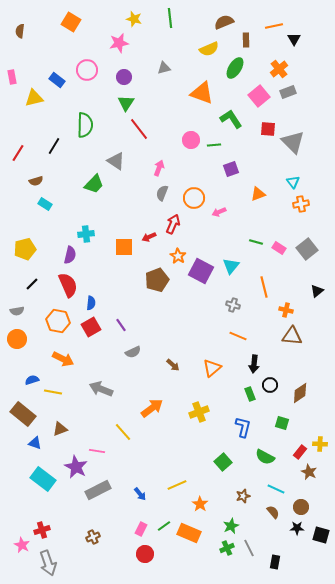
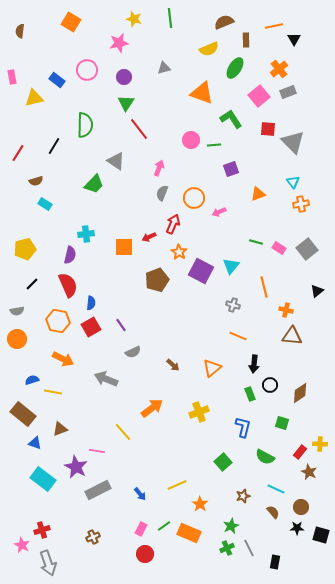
orange star at (178, 256): moved 1 px right, 4 px up
gray arrow at (101, 389): moved 5 px right, 10 px up
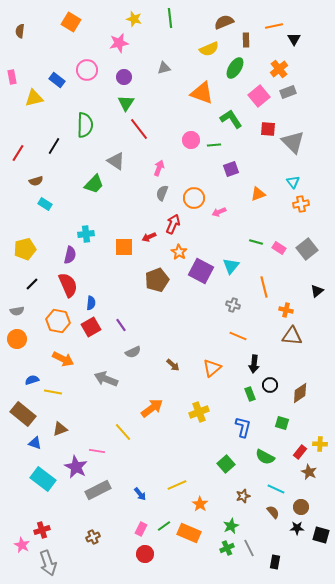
green square at (223, 462): moved 3 px right, 2 px down
